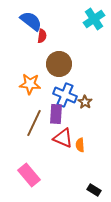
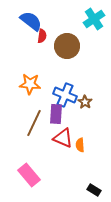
brown circle: moved 8 px right, 18 px up
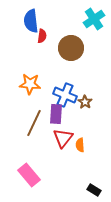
blue semicircle: rotated 135 degrees counterclockwise
brown circle: moved 4 px right, 2 px down
red triangle: rotated 45 degrees clockwise
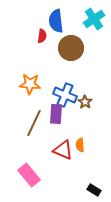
blue semicircle: moved 25 px right
red triangle: moved 12 px down; rotated 45 degrees counterclockwise
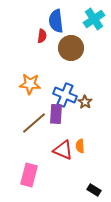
brown line: rotated 24 degrees clockwise
orange semicircle: moved 1 px down
pink rectangle: rotated 55 degrees clockwise
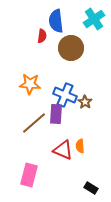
black rectangle: moved 3 px left, 2 px up
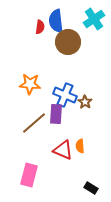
red semicircle: moved 2 px left, 9 px up
brown circle: moved 3 px left, 6 px up
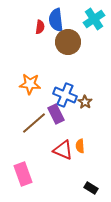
blue semicircle: moved 1 px up
purple rectangle: rotated 30 degrees counterclockwise
pink rectangle: moved 6 px left, 1 px up; rotated 35 degrees counterclockwise
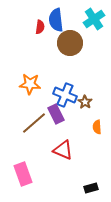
brown circle: moved 2 px right, 1 px down
orange semicircle: moved 17 px right, 19 px up
black rectangle: rotated 48 degrees counterclockwise
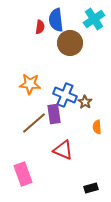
purple rectangle: moved 2 px left; rotated 18 degrees clockwise
